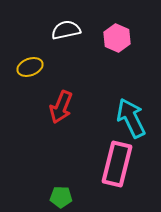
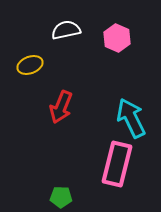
yellow ellipse: moved 2 px up
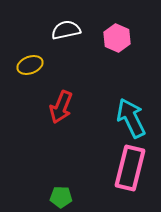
pink rectangle: moved 13 px right, 4 px down
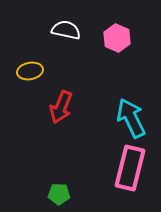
white semicircle: rotated 24 degrees clockwise
yellow ellipse: moved 6 px down; rotated 10 degrees clockwise
green pentagon: moved 2 px left, 3 px up
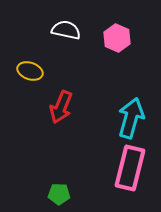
yellow ellipse: rotated 30 degrees clockwise
cyan arrow: rotated 42 degrees clockwise
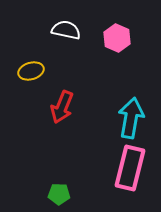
yellow ellipse: moved 1 px right; rotated 35 degrees counterclockwise
red arrow: moved 1 px right
cyan arrow: rotated 6 degrees counterclockwise
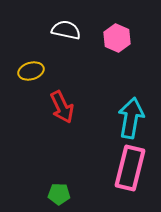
red arrow: rotated 48 degrees counterclockwise
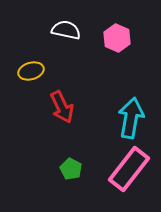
pink rectangle: moved 1 px left, 1 px down; rotated 24 degrees clockwise
green pentagon: moved 12 px right, 25 px up; rotated 25 degrees clockwise
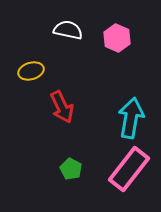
white semicircle: moved 2 px right
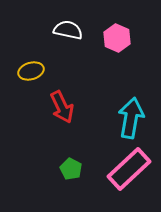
pink rectangle: rotated 9 degrees clockwise
